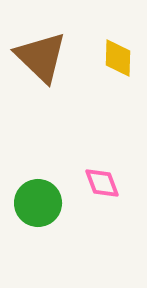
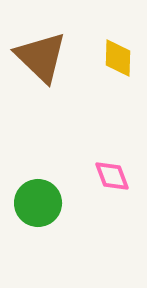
pink diamond: moved 10 px right, 7 px up
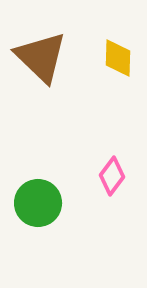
pink diamond: rotated 57 degrees clockwise
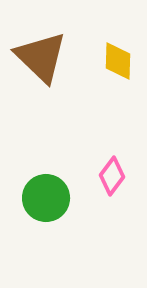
yellow diamond: moved 3 px down
green circle: moved 8 px right, 5 px up
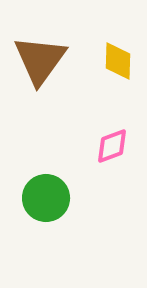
brown triangle: moved 1 px left, 3 px down; rotated 22 degrees clockwise
pink diamond: moved 30 px up; rotated 33 degrees clockwise
